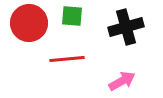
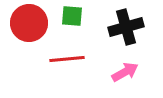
pink arrow: moved 3 px right, 9 px up
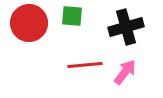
red line: moved 18 px right, 6 px down
pink arrow: rotated 24 degrees counterclockwise
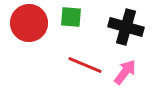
green square: moved 1 px left, 1 px down
black cross: rotated 32 degrees clockwise
red line: rotated 28 degrees clockwise
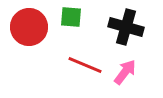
red circle: moved 4 px down
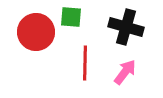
red circle: moved 7 px right, 5 px down
red line: moved 2 px up; rotated 68 degrees clockwise
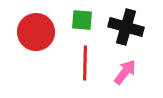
green square: moved 11 px right, 3 px down
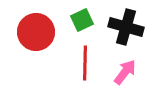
green square: rotated 30 degrees counterclockwise
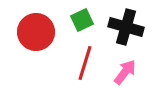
red line: rotated 16 degrees clockwise
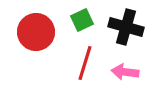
pink arrow: rotated 120 degrees counterclockwise
